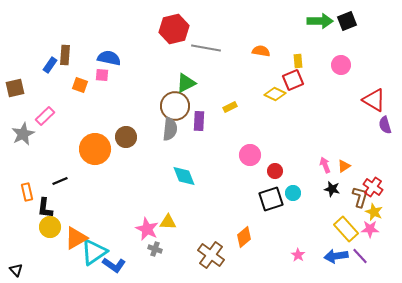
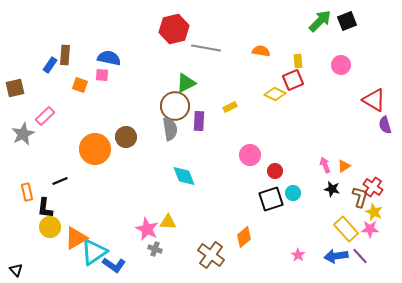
green arrow at (320, 21): rotated 45 degrees counterclockwise
gray semicircle at (170, 129): rotated 15 degrees counterclockwise
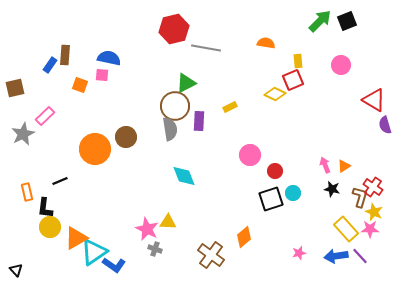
orange semicircle at (261, 51): moved 5 px right, 8 px up
pink star at (298, 255): moved 1 px right, 2 px up; rotated 24 degrees clockwise
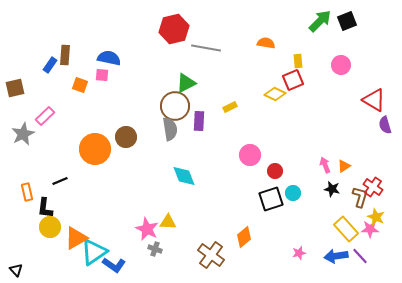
yellow star at (374, 212): moved 2 px right, 5 px down
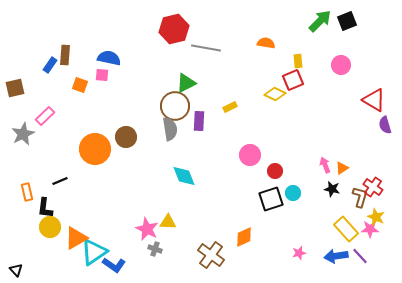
orange triangle at (344, 166): moved 2 px left, 2 px down
orange diamond at (244, 237): rotated 15 degrees clockwise
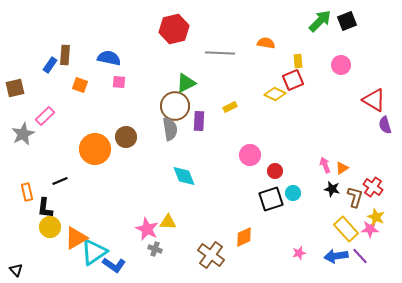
gray line at (206, 48): moved 14 px right, 5 px down; rotated 8 degrees counterclockwise
pink square at (102, 75): moved 17 px right, 7 px down
brown L-shape at (360, 197): moved 5 px left
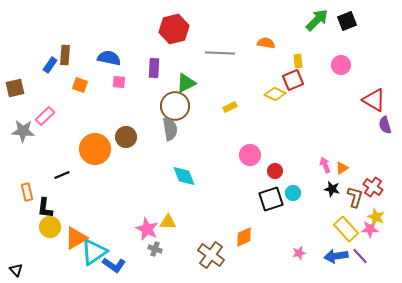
green arrow at (320, 21): moved 3 px left, 1 px up
purple rectangle at (199, 121): moved 45 px left, 53 px up
gray star at (23, 134): moved 3 px up; rotated 30 degrees clockwise
black line at (60, 181): moved 2 px right, 6 px up
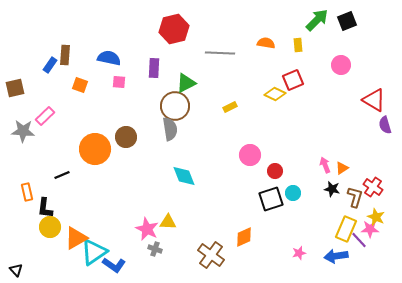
yellow rectangle at (298, 61): moved 16 px up
yellow rectangle at (346, 229): rotated 65 degrees clockwise
purple line at (360, 256): moved 1 px left, 16 px up
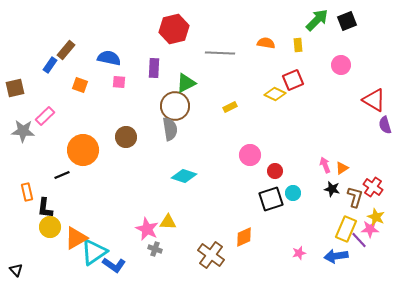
brown rectangle at (65, 55): moved 1 px right, 5 px up; rotated 36 degrees clockwise
orange circle at (95, 149): moved 12 px left, 1 px down
cyan diamond at (184, 176): rotated 50 degrees counterclockwise
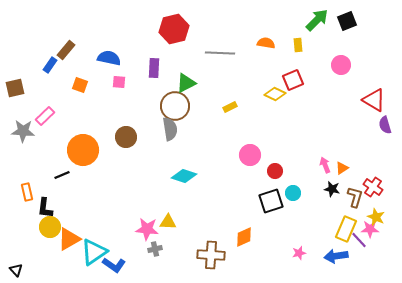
black square at (271, 199): moved 2 px down
pink star at (147, 229): rotated 20 degrees counterclockwise
orange triangle at (76, 238): moved 7 px left, 1 px down
gray cross at (155, 249): rotated 32 degrees counterclockwise
brown cross at (211, 255): rotated 32 degrees counterclockwise
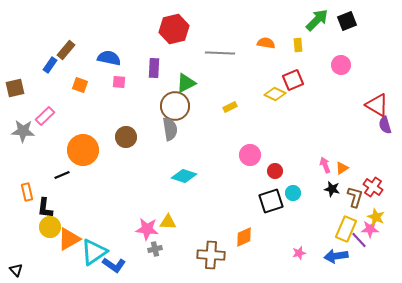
red triangle at (374, 100): moved 3 px right, 5 px down
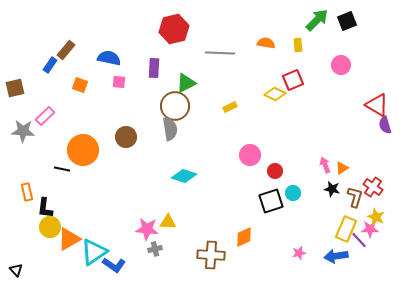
black line at (62, 175): moved 6 px up; rotated 35 degrees clockwise
